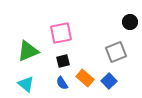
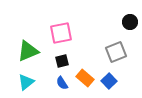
black square: moved 1 px left
cyan triangle: moved 2 px up; rotated 42 degrees clockwise
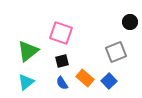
pink square: rotated 30 degrees clockwise
green triangle: rotated 15 degrees counterclockwise
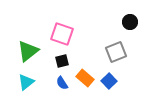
pink square: moved 1 px right, 1 px down
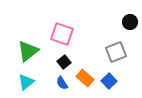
black square: moved 2 px right, 1 px down; rotated 24 degrees counterclockwise
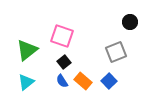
pink square: moved 2 px down
green triangle: moved 1 px left, 1 px up
orange rectangle: moved 2 px left, 3 px down
blue semicircle: moved 2 px up
